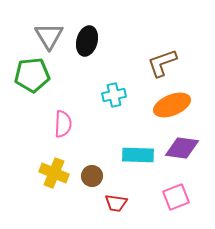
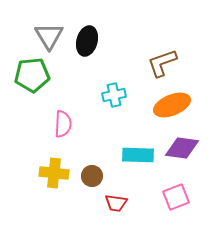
yellow cross: rotated 16 degrees counterclockwise
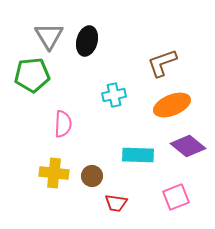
purple diamond: moved 6 px right, 2 px up; rotated 32 degrees clockwise
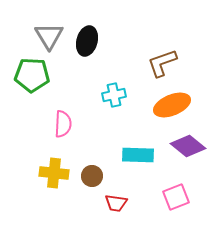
green pentagon: rotated 8 degrees clockwise
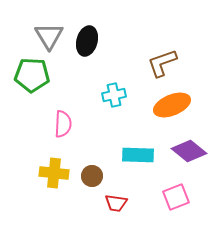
purple diamond: moved 1 px right, 5 px down
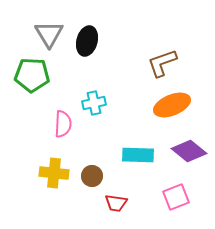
gray triangle: moved 2 px up
cyan cross: moved 20 px left, 8 px down
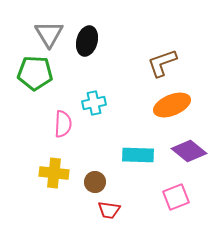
green pentagon: moved 3 px right, 2 px up
brown circle: moved 3 px right, 6 px down
red trapezoid: moved 7 px left, 7 px down
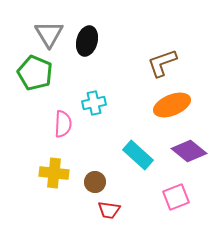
green pentagon: rotated 20 degrees clockwise
cyan rectangle: rotated 40 degrees clockwise
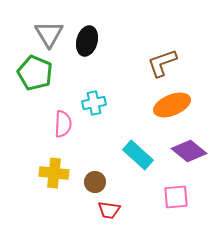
pink square: rotated 16 degrees clockwise
